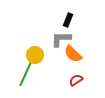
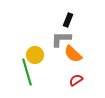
green line: moved 1 px right, 1 px up; rotated 40 degrees counterclockwise
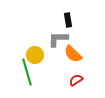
black rectangle: rotated 32 degrees counterclockwise
gray L-shape: moved 3 px left
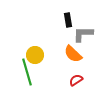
gray L-shape: moved 25 px right, 5 px up
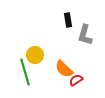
gray L-shape: moved 2 px right, 1 px down; rotated 75 degrees counterclockwise
orange semicircle: moved 9 px left, 15 px down
green line: moved 2 px left
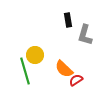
green line: moved 1 px up
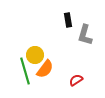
orange semicircle: moved 19 px left; rotated 96 degrees counterclockwise
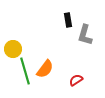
yellow circle: moved 22 px left, 6 px up
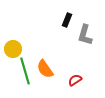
black rectangle: moved 1 px left; rotated 32 degrees clockwise
orange semicircle: rotated 108 degrees clockwise
red semicircle: moved 1 px left
